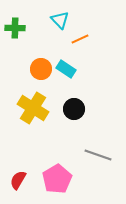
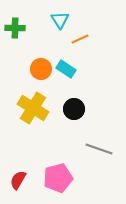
cyan triangle: rotated 12 degrees clockwise
gray line: moved 1 px right, 6 px up
pink pentagon: moved 1 px right, 1 px up; rotated 16 degrees clockwise
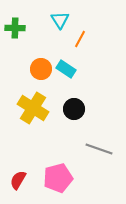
orange line: rotated 36 degrees counterclockwise
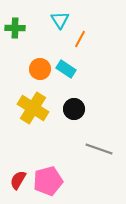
orange circle: moved 1 px left
pink pentagon: moved 10 px left, 3 px down
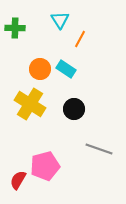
yellow cross: moved 3 px left, 4 px up
pink pentagon: moved 3 px left, 15 px up
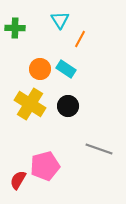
black circle: moved 6 px left, 3 px up
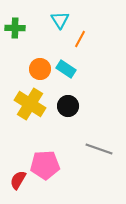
pink pentagon: moved 1 px up; rotated 12 degrees clockwise
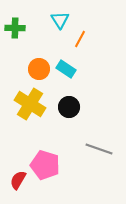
orange circle: moved 1 px left
black circle: moved 1 px right, 1 px down
pink pentagon: rotated 20 degrees clockwise
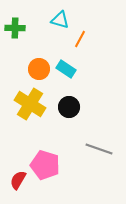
cyan triangle: rotated 42 degrees counterclockwise
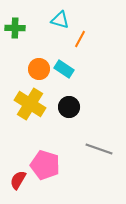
cyan rectangle: moved 2 px left
